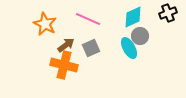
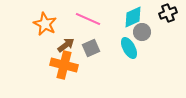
gray circle: moved 2 px right, 4 px up
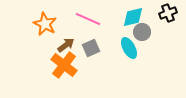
cyan diamond: rotated 10 degrees clockwise
orange cross: rotated 24 degrees clockwise
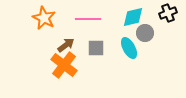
pink line: rotated 25 degrees counterclockwise
orange star: moved 1 px left, 6 px up
gray circle: moved 3 px right, 1 px down
gray square: moved 5 px right; rotated 24 degrees clockwise
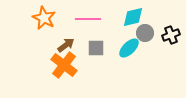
black cross: moved 3 px right, 22 px down
cyan ellipse: rotated 75 degrees clockwise
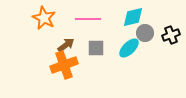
orange cross: rotated 32 degrees clockwise
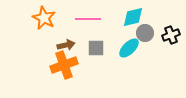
brown arrow: rotated 24 degrees clockwise
